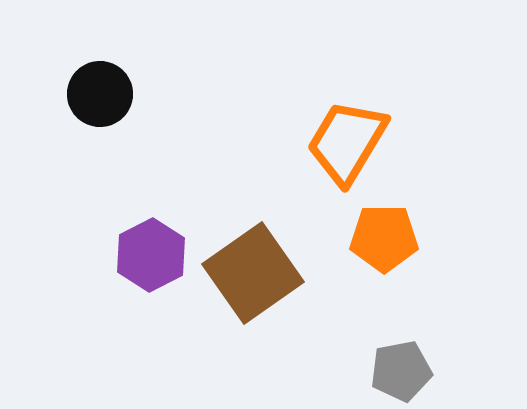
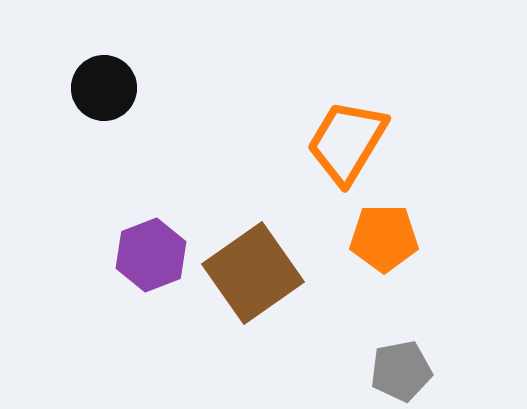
black circle: moved 4 px right, 6 px up
purple hexagon: rotated 6 degrees clockwise
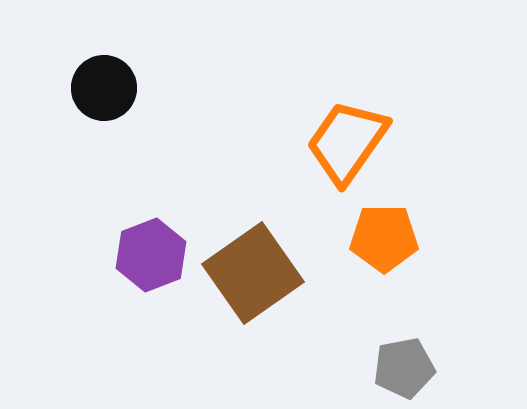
orange trapezoid: rotated 4 degrees clockwise
gray pentagon: moved 3 px right, 3 px up
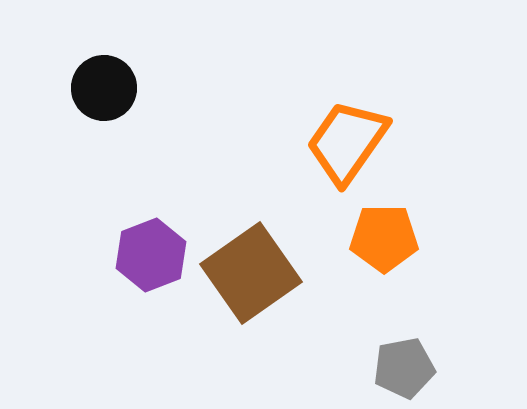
brown square: moved 2 px left
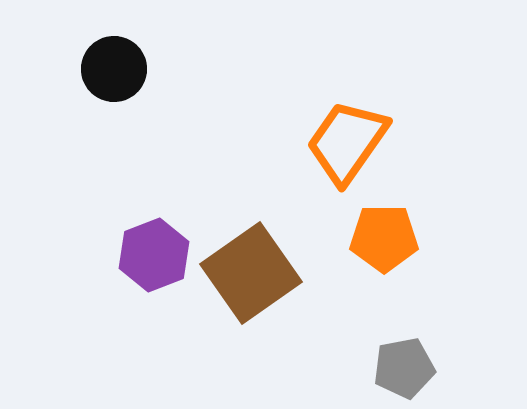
black circle: moved 10 px right, 19 px up
purple hexagon: moved 3 px right
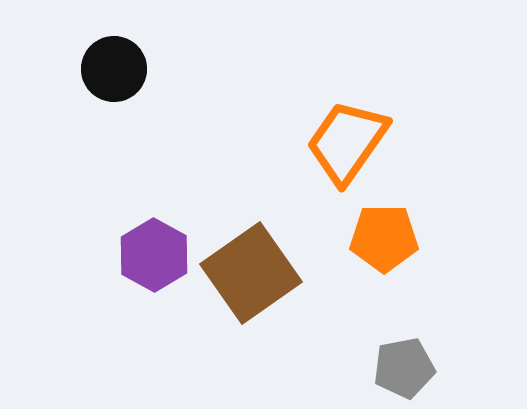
purple hexagon: rotated 10 degrees counterclockwise
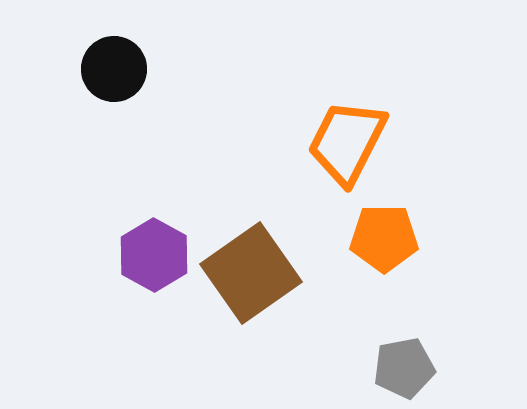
orange trapezoid: rotated 8 degrees counterclockwise
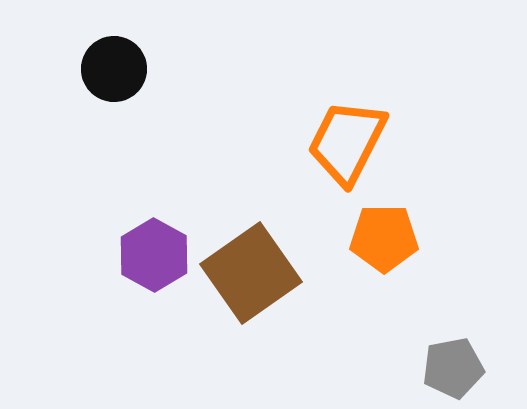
gray pentagon: moved 49 px right
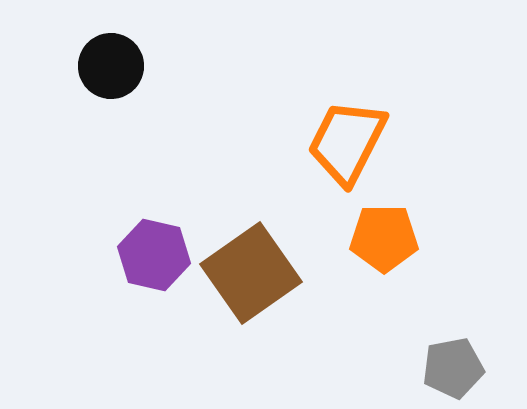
black circle: moved 3 px left, 3 px up
purple hexagon: rotated 16 degrees counterclockwise
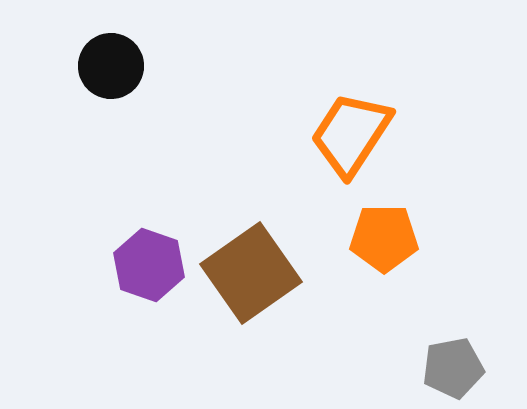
orange trapezoid: moved 4 px right, 8 px up; rotated 6 degrees clockwise
purple hexagon: moved 5 px left, 10 px down; rotated 6 degrees clockwise
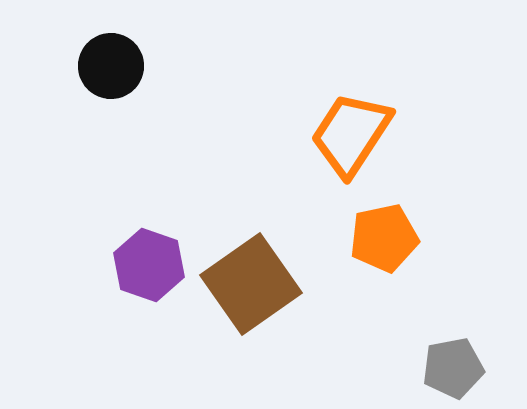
orange pentagon: rotated 12 degrees counterclockwise
brown square: moved 11 px down
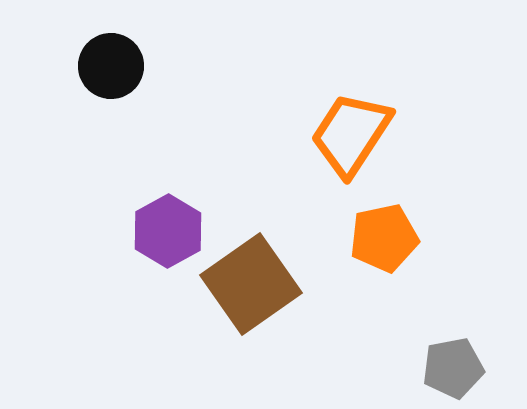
purple hexagon: moved 19 px right, 34 px up; rotated 12 degrees clockwise
